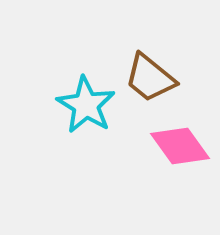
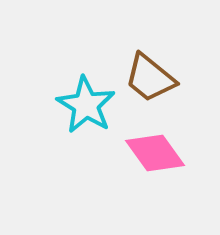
pink diamond: moved 25 px left, 7 px down
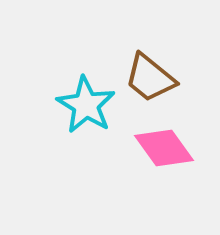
pink diamond: moved 9 px right, 5 px up
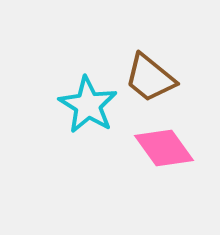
cyan star: moved 2 px right
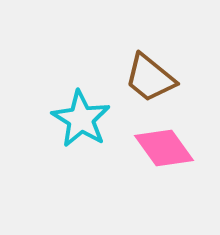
cyan star: moved 7 px left, 14 px down
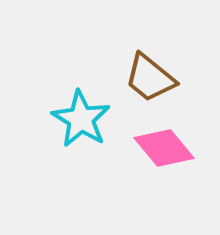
pink diamond: rotated 4 degrees counterclockwise
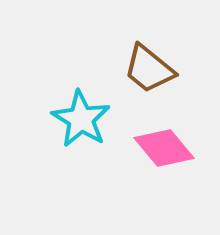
brown trapezoid: moved 1 px left, 9 px up
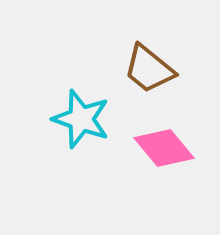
cyan star: rotated 12 degrees counterclockwise
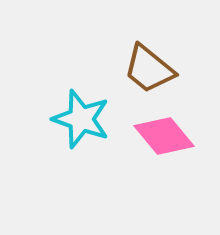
pink diamond: moved 12 px up
